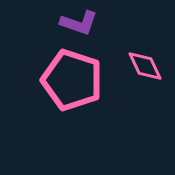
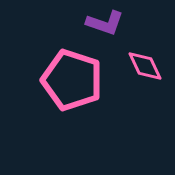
purple L-shape: moved 26 px right
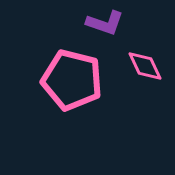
pink pentagon: rotated 4 degrees counterclockwise
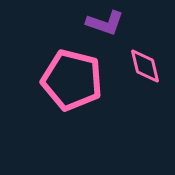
pink diamond: rotated 12 degrees clockwise
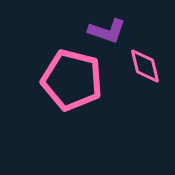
purple L-shape: moved 2 px right, 8 px down
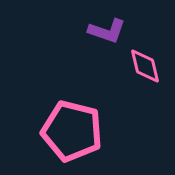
pink pentagon: moved 51 px down
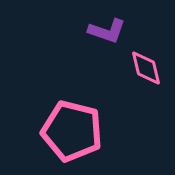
pink diamond: moved 1 px right, 2 px down
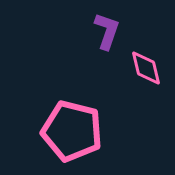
purple L-shape: rotated 90 degrees counterclockwise
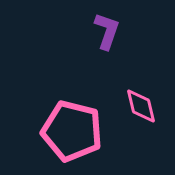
pink diamond: moved 5 px left, 38 px down
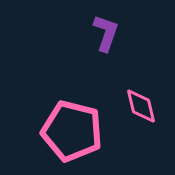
purple L-shape: moved 1 px left, 2 px down
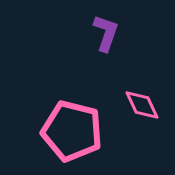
pink diamond: moved 1 px right, 1 px up; rotated 12 degrees counterclockwise
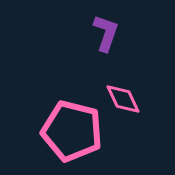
pink diamond: moved 19 px left, 6 px up
